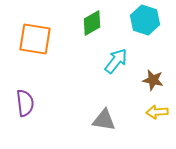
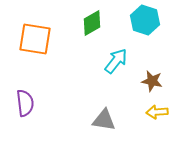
brown star: moved 1 px left, 1 px down
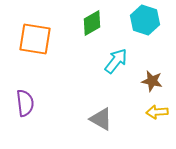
gray triangle: moved 3 px left, 1 px up; rotated 20 degrees clockwise
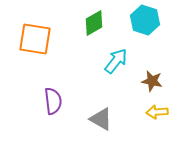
green diamond: moved 2 px right
purple semicircle: moved 28 px right, 2 px up
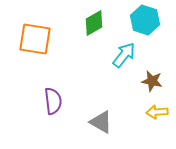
cyan arrow: moved 8 px right, 6 px up
gray triangle: moved 3 px down
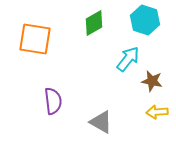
cyan arrow: moved 4 px right, 4 px down
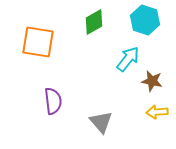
green diamond: moved 1 px up
orange square: moved 3 px right, 3 px down
gray triangle: rotated 20 degrees clockwise
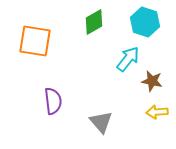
cyan hexagon: moved 2 px down
orange square: moved 3 px left, 1 px up
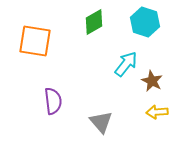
cyan arrow: moved 2 px left, 5 px down
brown star: rotated 15 degrees clockwise
